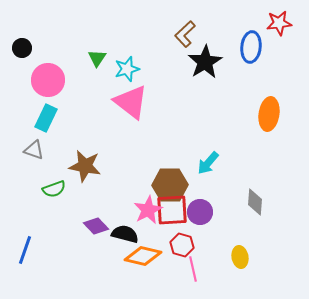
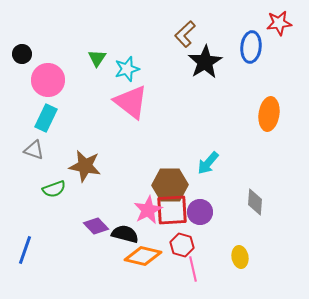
black circle: moved 6 px down
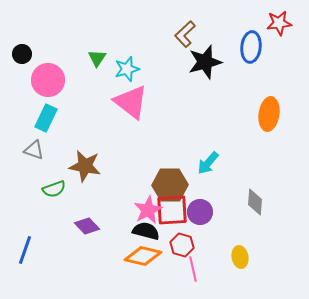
black star: rotated 16 degrees clockwise
purple diamond: moved 9 px left
black semicircle: moved 21 px right, 3 px up
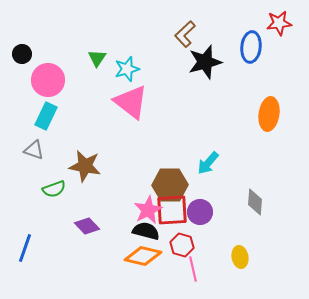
cyan rectangle: moved 2 px up
blue line: moved 2 px up
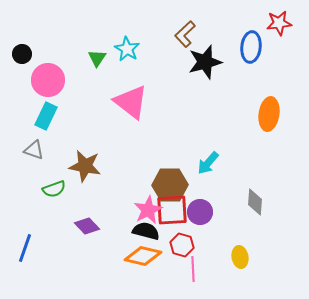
cyan star: moved 20 px up; rotated 25 degrees counterclockwise
pink line: rotated 10 degrees clockwise
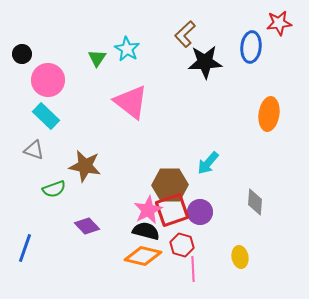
black star: rotated 12 degrees clockwise
cyan rectangle: rotated 72 degrees counterclockwise
red square: rotated 16 degrees counterclockwise
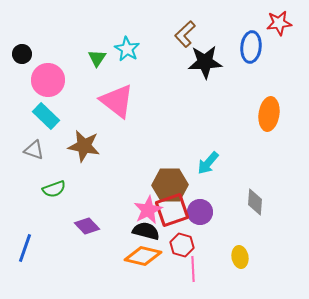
pink triangle: moved 14 px left, 1 px up
brown star: moved 1 px left, 20 px up
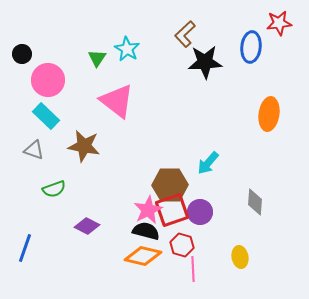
purple diamond: rotated 20 degrees counterclockwise
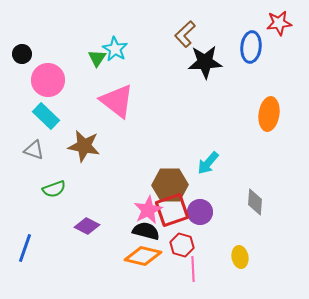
cyan star: moved 12 px left
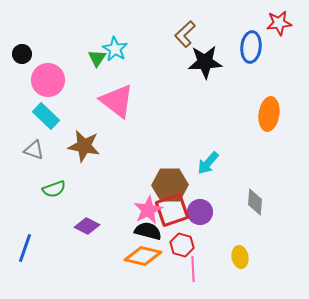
black semicircle: moved 2 px right
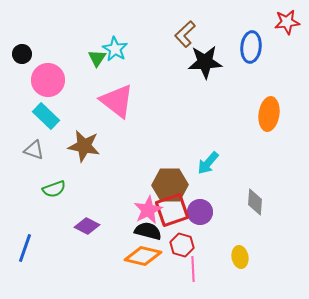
red star: moved 8 px right, 1 px up
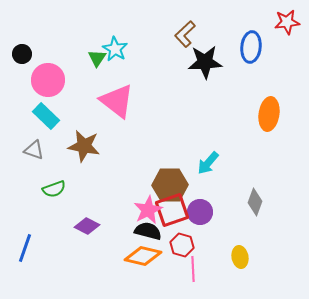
gray diamond: rotated 16 degrees clockwise
